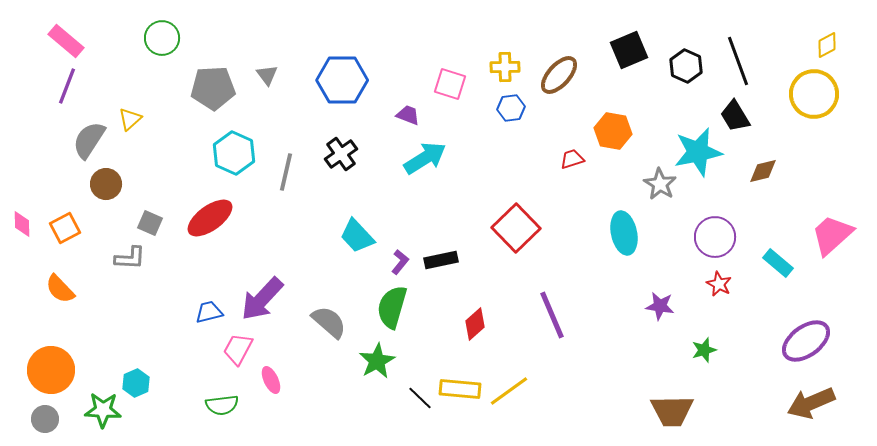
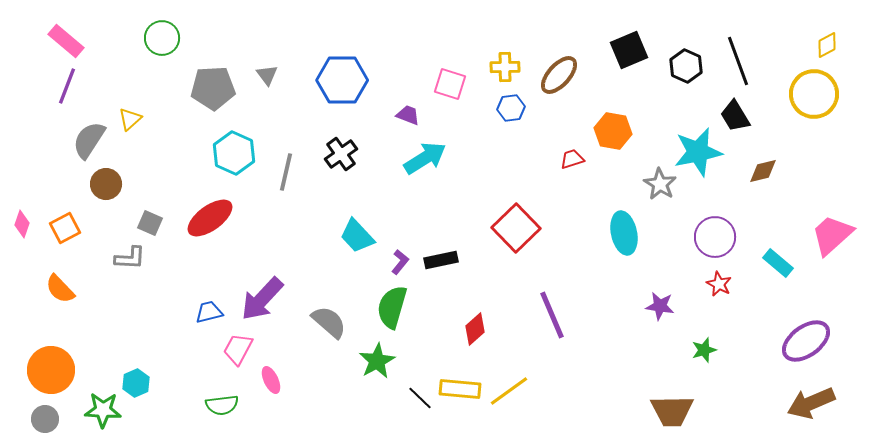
pink diamond at (22, 224): rotated 20 degrees clockwise
red diamond at (475, 324): moved 5 px down
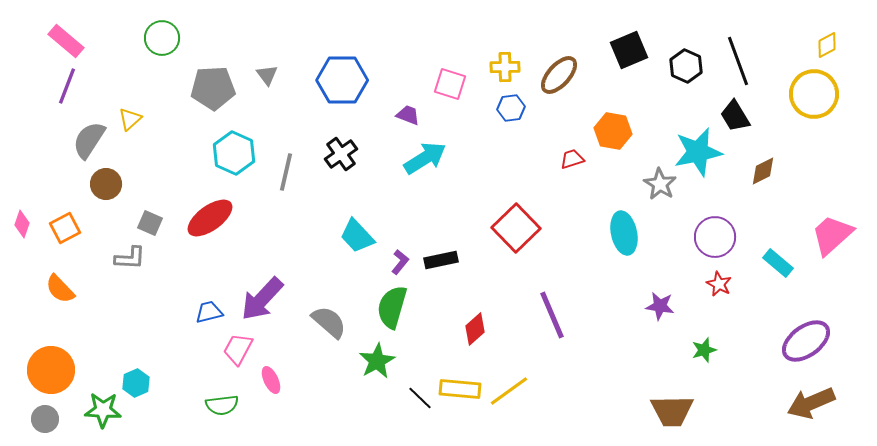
brown diamond at (763, 171): rotated 12 degrees counterclockwise
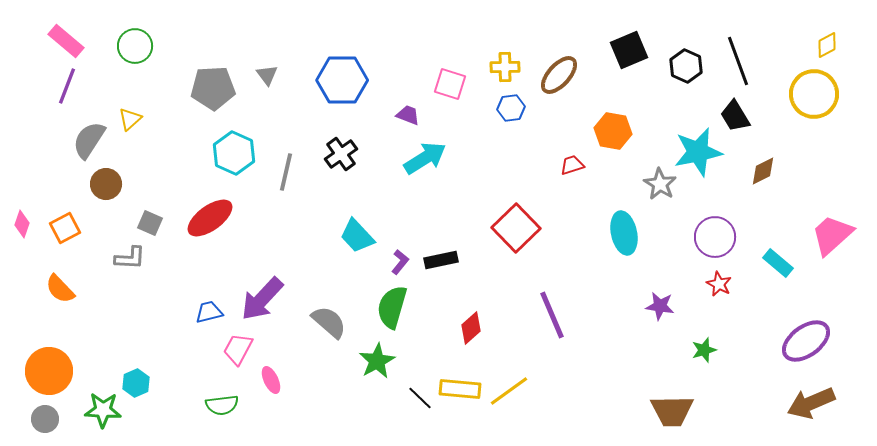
green circle at (162, 38): moved 27 px left, 8 px down
red trapezoid at (572, 159): moved 6 px down
red diamond at (475, 329): moved 4 px left, 1 px up
orange circle at (51, 370): moved 2 px left, 1 px down
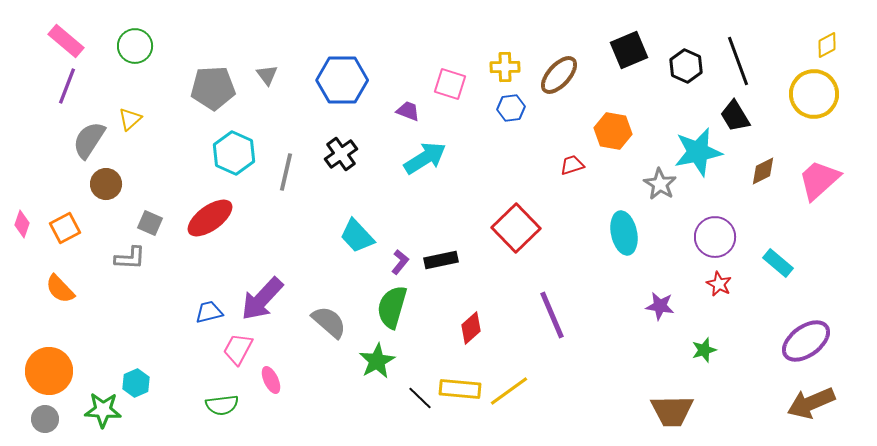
purple trapezoid at (408, 115): moved 4 px up
pink trapezoid at (832, 235): moved 13 px left, 55 px up
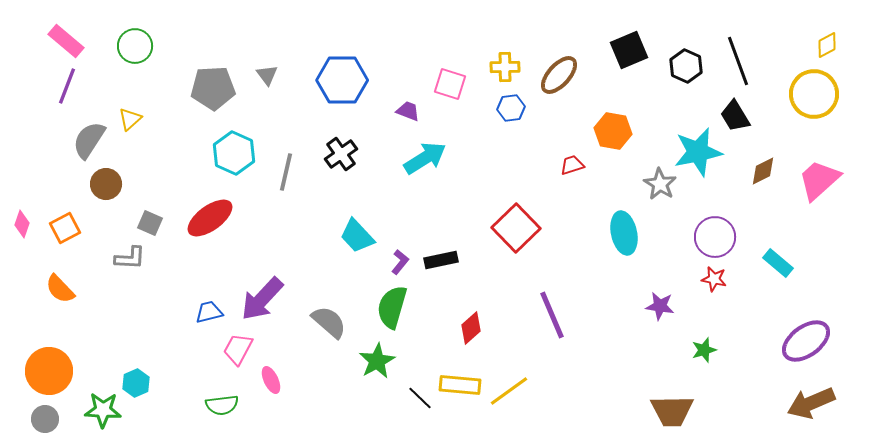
red star at (719, 284): moved 5 px left, 5 px up; rotated 15 degrees counterclockwise
yellow rectangle at (460, 389): moved 4 px up
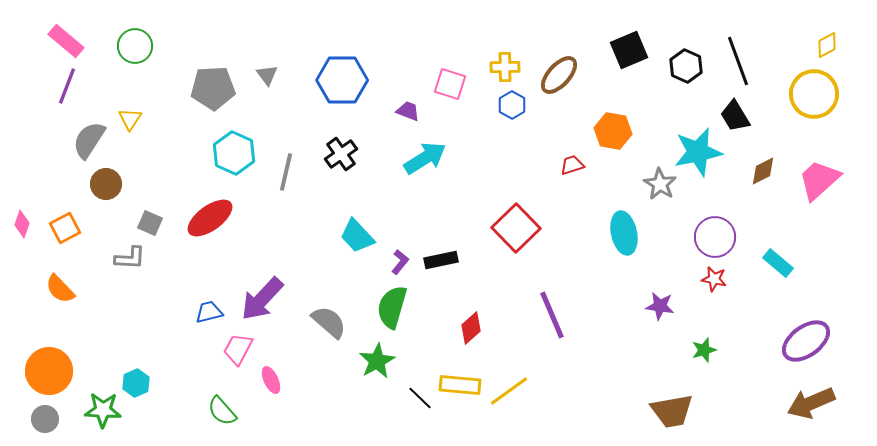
blue hexagon at (511, 108): moved 1 px right, 3 px up; rotated 24 degrees counterclockwise
yellow triangle at (130, 119): rotated 15 degrees counterclockwise
green semicircle at (222, 405): moved 6 px down; rotated 56 degrees clockwise
brown trapezoid at (672, 411): rotated 9 degrees counterclockwise
